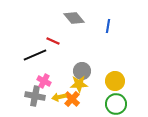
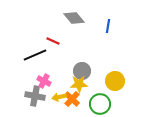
green circle: moved 16 px left
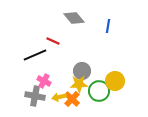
green circle: moved 1 px left, 13 px up
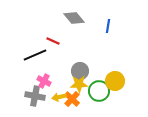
gray circle: moved 2 px left
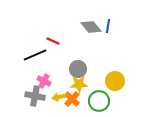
gray diamond: moved 17 px right, 9 px down
gray circle: moved 2 px left, 2 px up
green circle: moved 10 px down
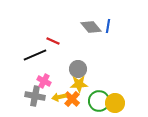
yellow circle: moved 22 px down
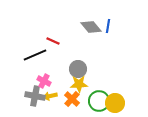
yellow arrow: moved 9 px left, 1 px up
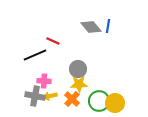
pink cross: rotated 24 degrees counterclockwise
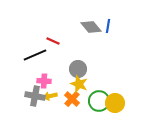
yellow star: rotated 24 degrees clockwise
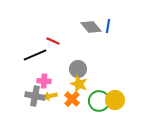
yellow circle: moved 3 px up
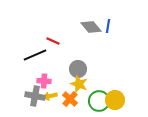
orange cross: moved 2 px left
